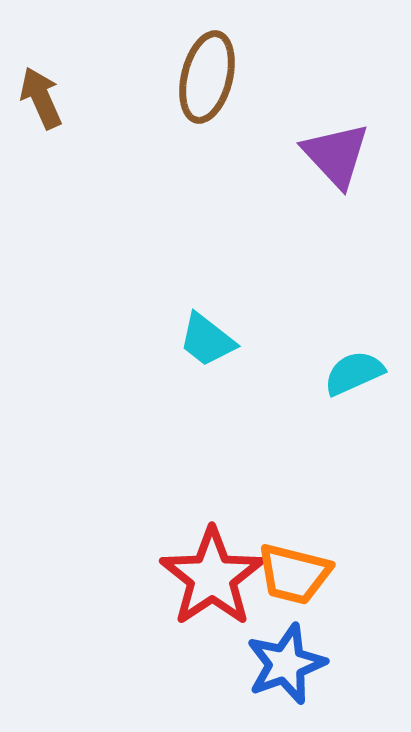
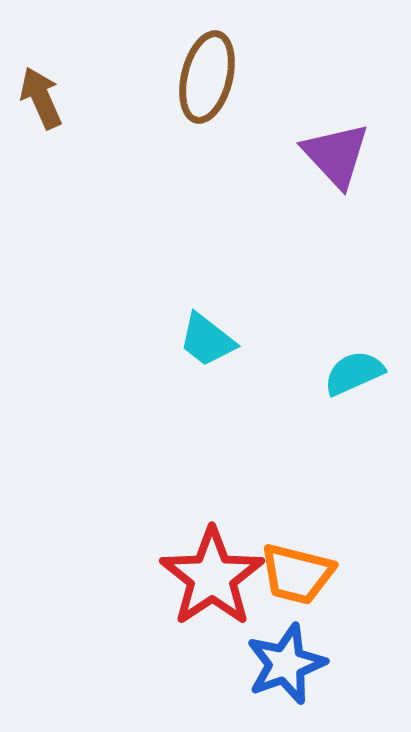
orange trapezoid: moved 3 px right
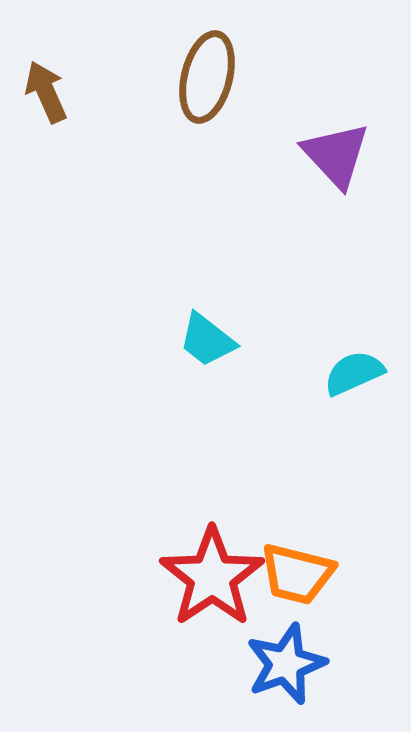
brown arrow: moved 5 px right, 6 px up
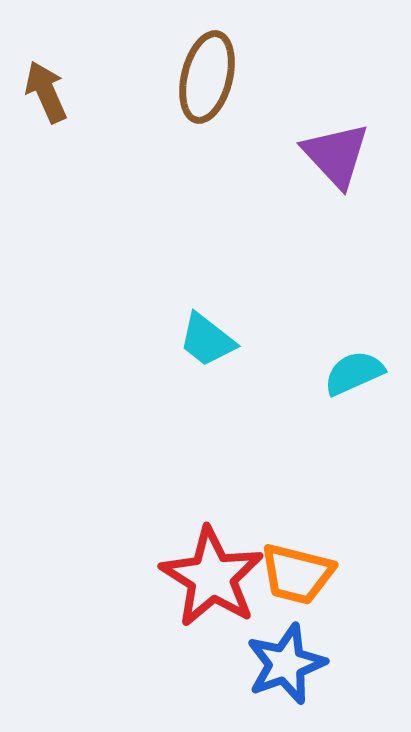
red star: rotated 6 degrees counterclockwise
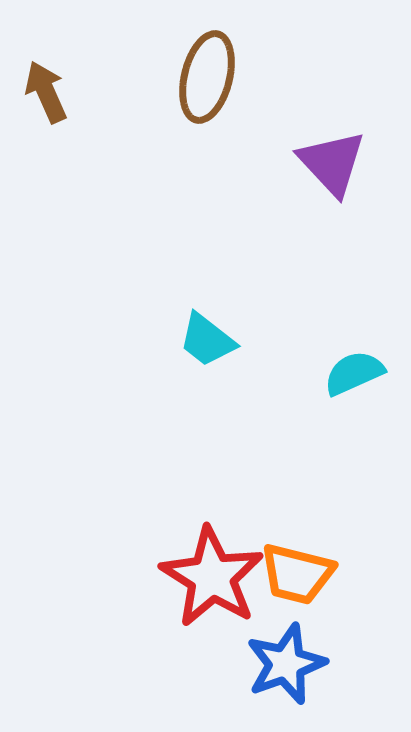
purple triangle: moved 4 px left, 8 px down
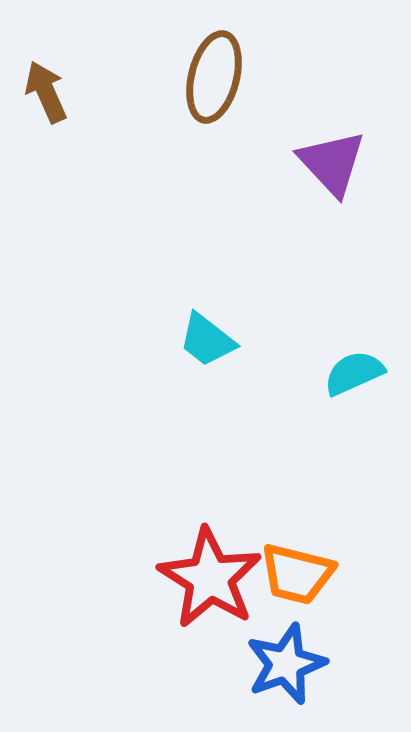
brown ellipse: moved 7 px right
red star: moved 2 px left, 1 px down
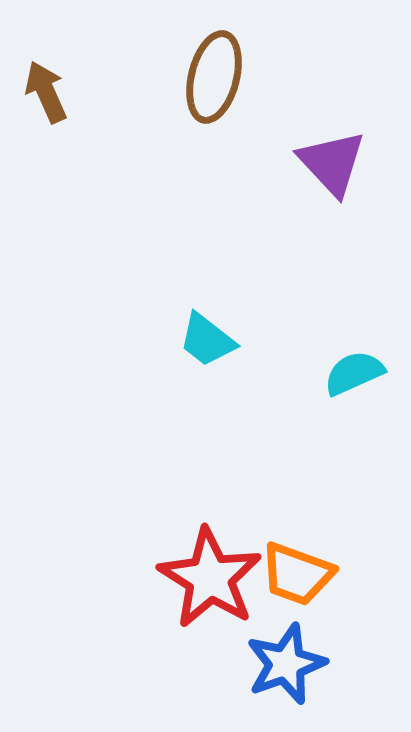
orange trapezoid: rotated 6 degrees clockwise
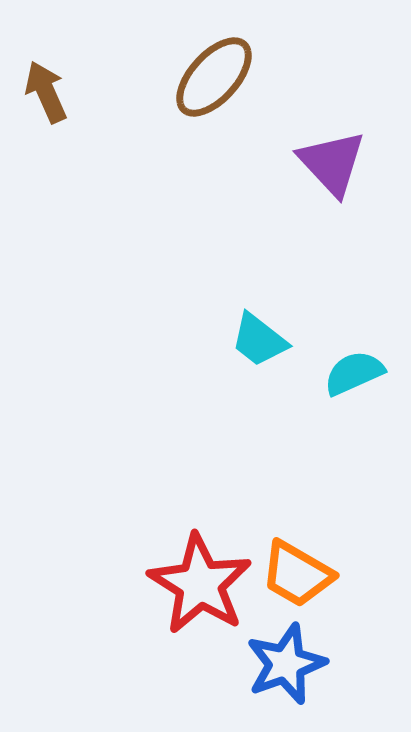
brown ellipse: rotated 28 degrees clockwise
cyan trapezoid: moved 52 px right
orange trapezoid: rotated 10 degrees clockwise
red star: moved 10 px left, 6 px down
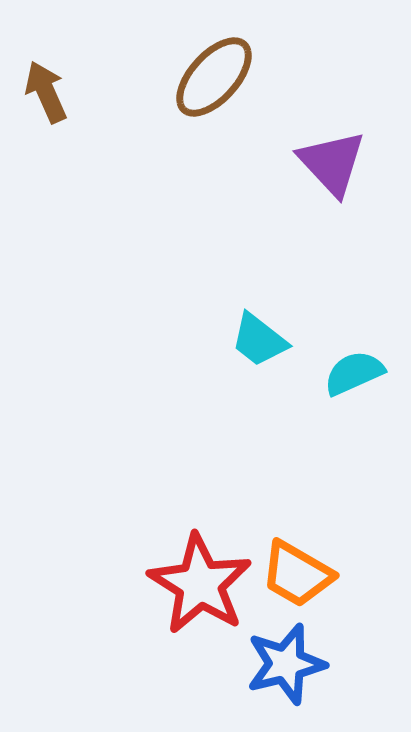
blue star: rotated 6 degrees clockwise
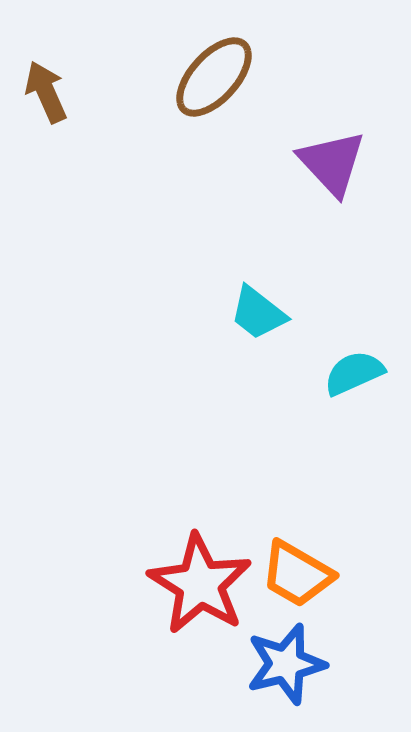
cyan trapezoid: moved 1 px left, 27 px up
